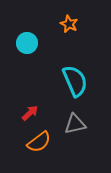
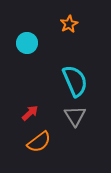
orange star: rotated 18 degrees clockwise
gray triangle: moved 8 px up; rotated 50 degrees counterclockwise
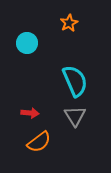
orange star: moved 1 px up
red arrow: rotated 48 degrees clockwise
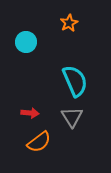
cyan circle: moved 1 px left, 1 px up
gray triangle: moved 3 px left, 1 px down
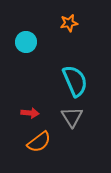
orange star: rotated 18 degrees clockwise
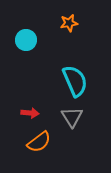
cyan circle: moved 2 px up
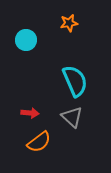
gray triangle: rotated 15 degrees counterclockwise
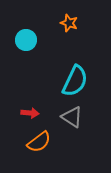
orange star: rotated 30 degrees clockwise
cyan semicircle: rotated 48 degrees clockwise
gray triangle: rotated 10 degrees counterclockwise
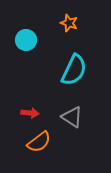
cyan semicircle: moved 1 px left, 11 px up
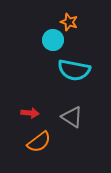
orange star: moved 1 px up
cyan circle: moved 27 px right
cyan semicircle: rotated 76 degrees clockwise
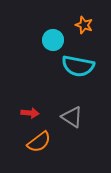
orange star: moved 15 px right, 3 px down
cyan semicircle: moved 4 px right, 4 px up
